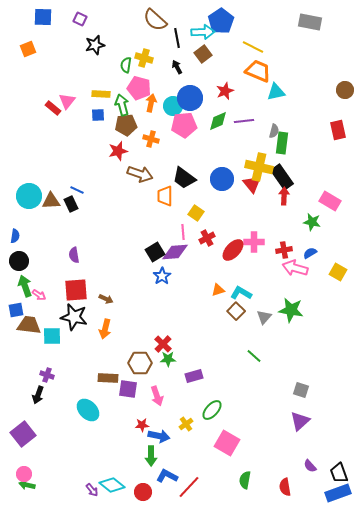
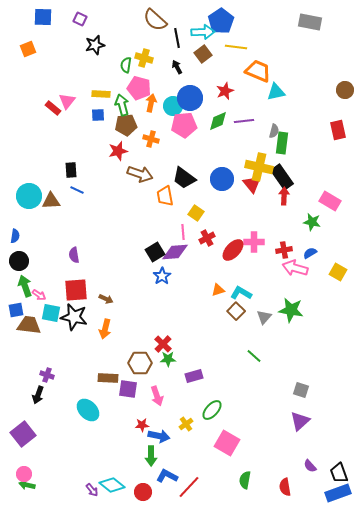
yellow line at (253, 47): moved 17 px left; rotated 20 degrees counterclockwise
orange trapezoid at (165, 196): rotated 10 degrees counterclockwise
black rectangle at (71, 204): moved 34 px up; rotated 21 degrees clockwise
cyan square at (52, 336): moved 1 px left, 23 px up; rotated 12 degrees clockwise
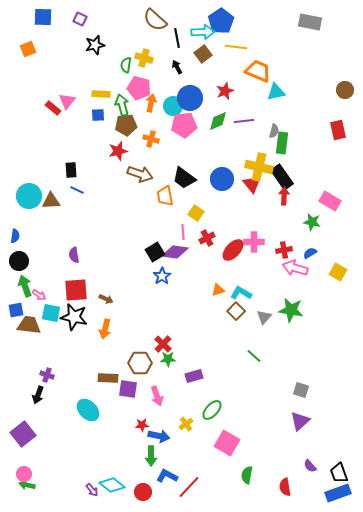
purple diamond at (175, 252): rotated 12 degrees clockwise
green semicircle at (245, 480): moved 2 px right, 5 px up
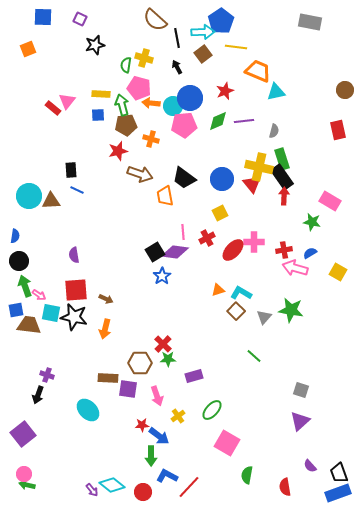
orange arrow at (151, 103): rotated 96 degrees counterclockwise
green rectangle at (282, 143): moved 16 px down; rotated 25 degrees counterclockwise
yellow square at (196, 213): moved 24 px right; rotated 28 degrees clockwise
yellow cross at (186, 424): moved 8 px left, 8 px up
blue arrow at (159, 436): rotated 25 degrees clockwise
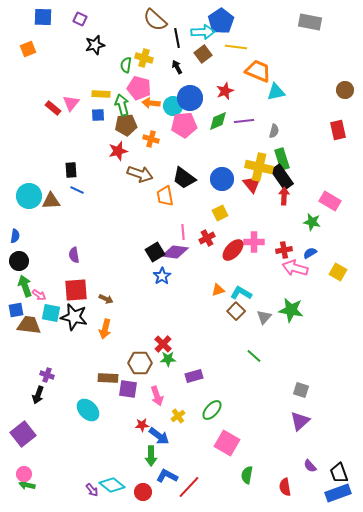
pink triangle at (67, 101): moved 4 px right, 2 px down
